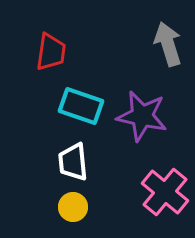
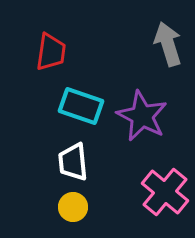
purple star: rotated 15 degrees clockwise
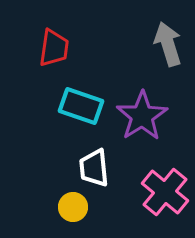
red trapezoid: moved 3 px right, 4 px up
purple star: rotated 12 degrees clockwise
white trapezoid: moved 21 px right, 6 px down
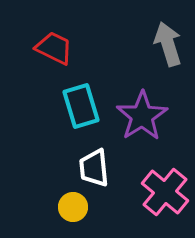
red trapezoid: rotated 72 degrees counterclockwise
cyan rectangle: rotated 54 degrees clockwise
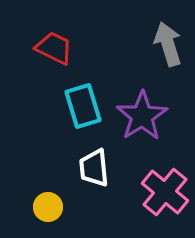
cyan rectangle: moved 2 px right
yellow circle: moved 25 px left
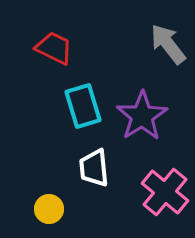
gray arrow: rotated 21 degrees counterclockwise
yellow circle: moved 1 px right, 2 px down
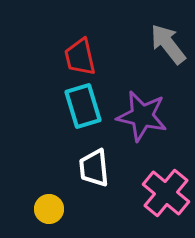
red trapezoid: moved 26 px right, 9 px down; rotated 129 degrees counterclockwise
purple star: rotated 27 degrees counterclockwise
pink cross: moved 1 px right, 1 px down
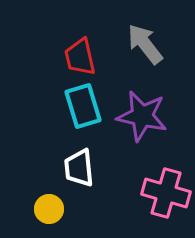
gray arrow: moved 23 px left
white trapezoid: moved 15 px left
pink cross: rotated 24 degrees counterclockwise
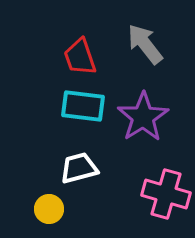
red trapezoid: rotated 6 degrees counterclockwise
cyan rectangle: rotated 66 degrees counterclockwise
purple star: moved 1 px right, 1 px down; rotated 27 degrees clockwise
white trapezoid: rotated 81 degrees clockwise
pink cross: moved 1 px down
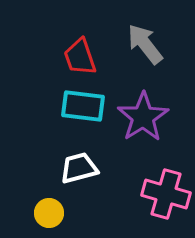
yellow circle: moved 4 px down
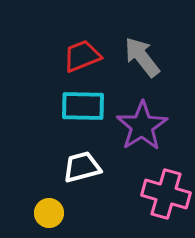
gray arrow: moved 3 px left, 13 px down
red trapezoid: moved 2 px right, 1 px up; rotated 87 degrees clockwise
cyan rectangle: rotated 6 degrees counterclockwise
purple star: moved 1 px left, 9 px down
white trapezoid: moved 3 px right, 1 px up
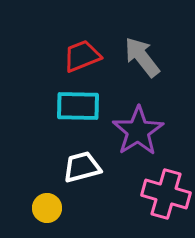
cyan rectangle: moved 5 px left
purple star: moved 4 px left, 5 px down
yellow circle: moved 2 px left, 5 px up
